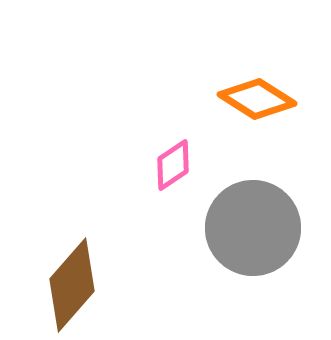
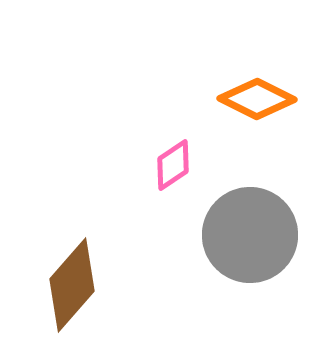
orange diamond: rotated 6 degrees counterclockwise
gray circle: moved 3 px left, 7 px down
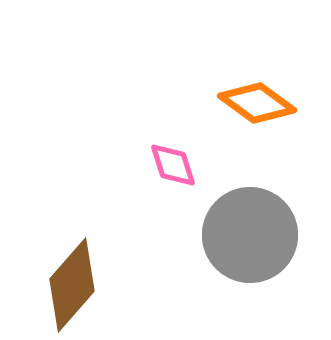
orange diamond: moved 4 px down; rotated 10 degrees clockwise
pink diamond: rotated 74 degrees counterclockwise
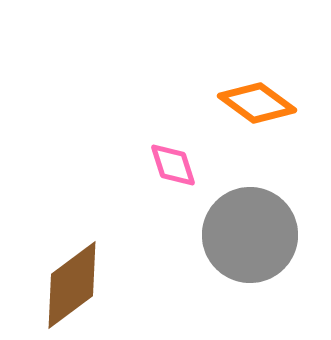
brown diamond: rotated 12 degrees clockwise
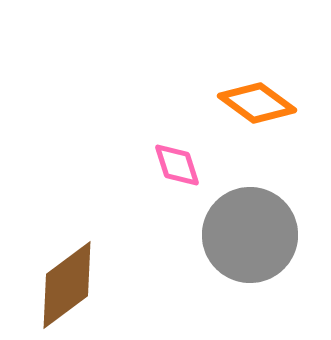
pink diamond: moved 4 px right
brown diamond: moved 5 px left
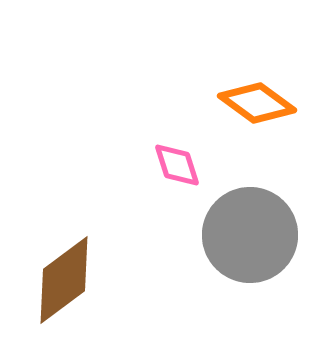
brown diamond: moved 3 px left, 5 px up
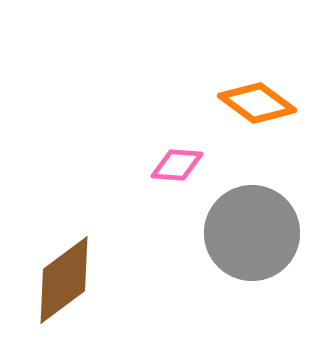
pink diamond: rotated 68 degrees counterclockwise
gray circle: moved 2 px right, 2 px up
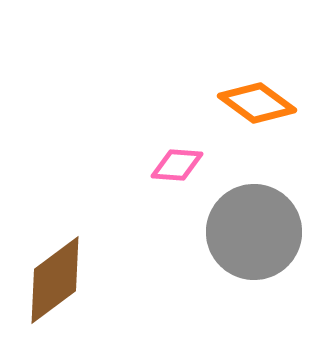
gray circle: moved 2 px right, 1 px up
brown diamond: moved 9 px left
